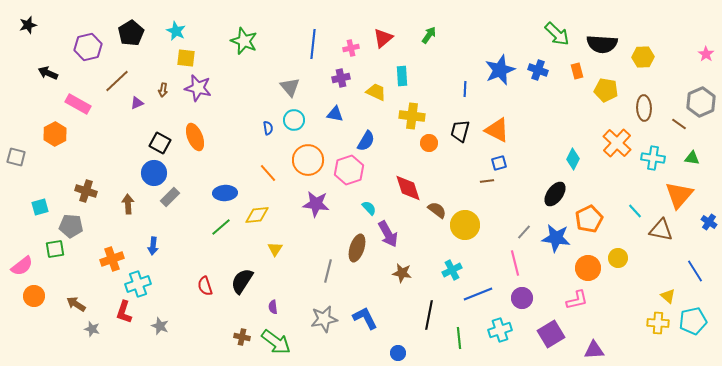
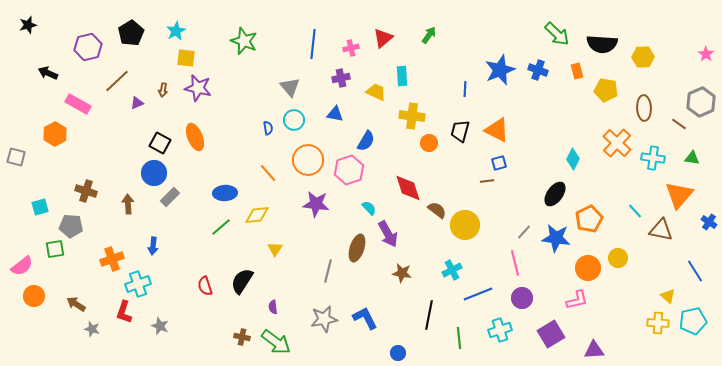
cyan star at (176, 31): rotated 18 degrees clockwise
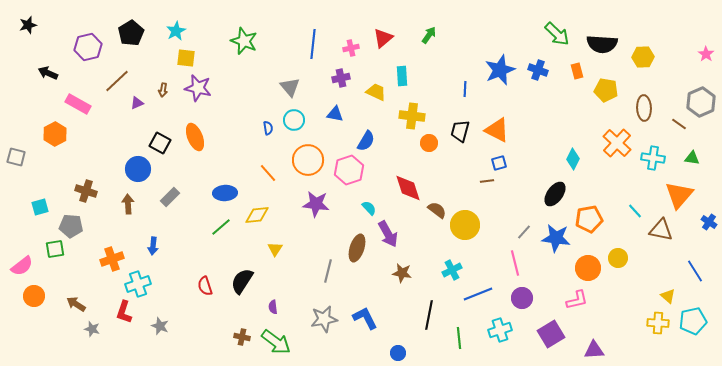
blue circle at (154, 173): moved 16 px left, 4 px up
orange pentagon at (589, 219): rotated 16 degrees clockwise
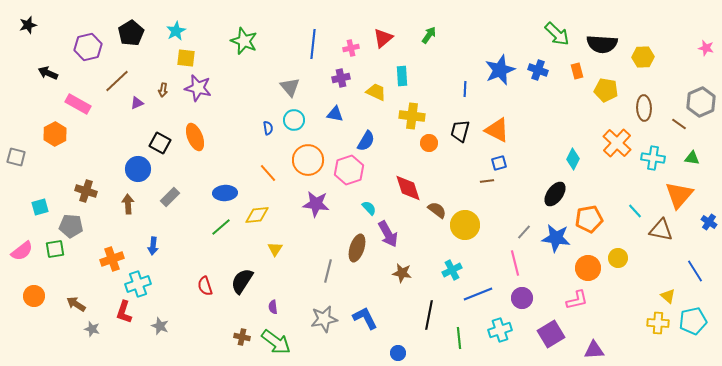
pink star at (706, 54): moved 6 px up; rotated 21 degrees counterclockwise
pink semicircle at (22, 266): moved 15 px up
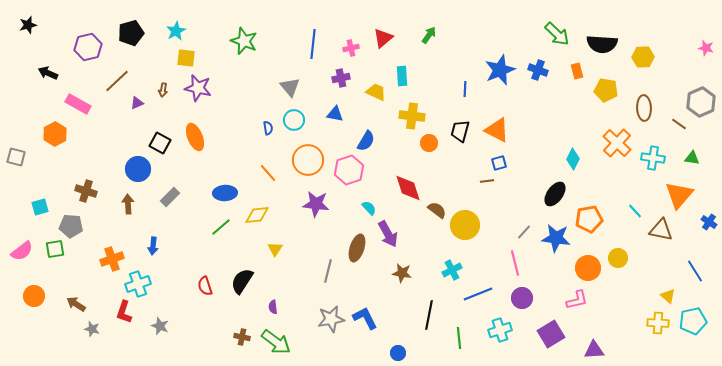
black pentagon at (131, 33): rotated 15 degrees clockwise
gray star at (324, 319): moved 7 px right
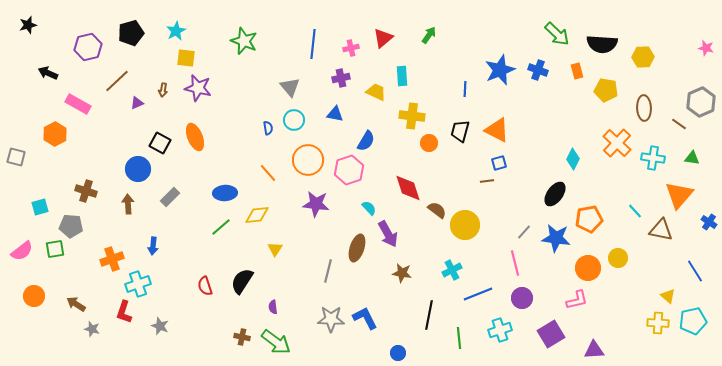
gray star at (331, 319): rotated 12 degrees clockwise
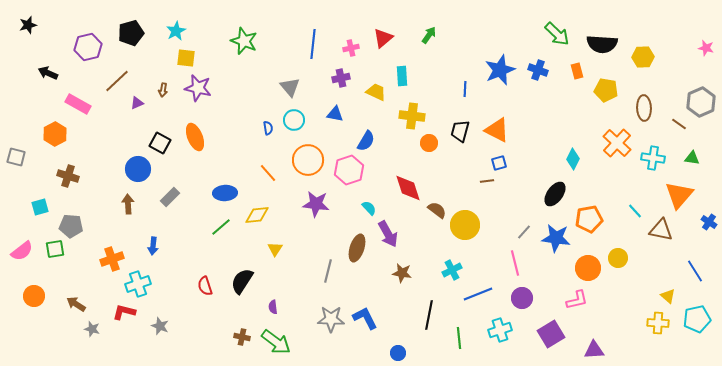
brown cross at (86, 191): moved 18 px left, 15 px up
red L-shape at (124, 312): rotated 85 degrees clockwise
cyan pentagon at (693, 321): moved 4 px right, 2 px up
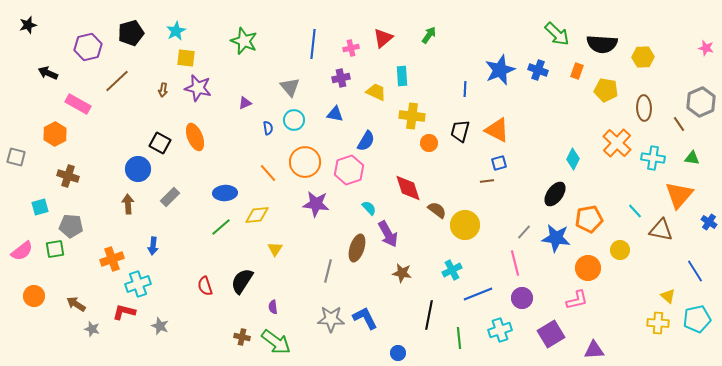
orange rectangle at (577, 71): rotated 35 degrees clockwise
purple triangle at (137, 103): moved 108 px right
brown line at (679, 124): rotated 21 degrees clockwise
orange circle at (308, 160): moved 3 px left, 2 px down
yellow circle at (618, 258): moved 2 px right, 8 px up
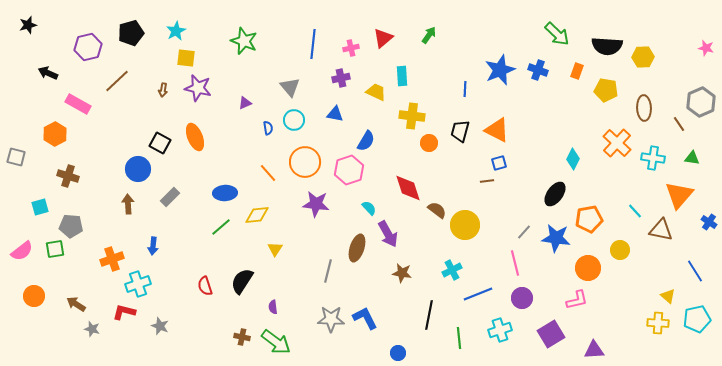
black semicircle at (602, 44): moved 5 px right, 2 px down
